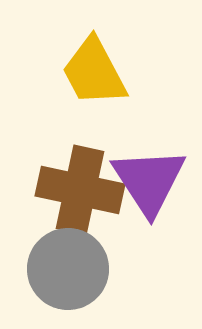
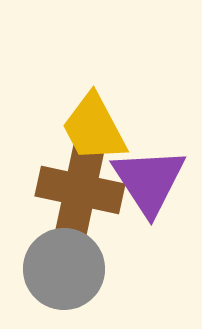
yellow trapezoid: moved 56 px down
gray circle: moved 4 px left
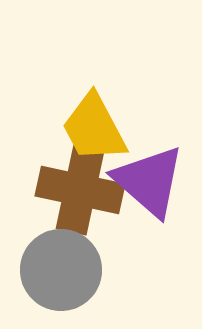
purple triangle: rotated 16 degrees counterclockwise
gray circle: moved 3 px left, 1 px down
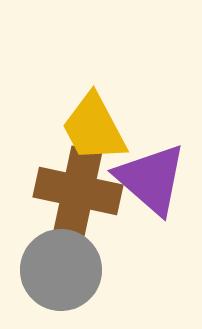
purple triangle: moved 2 px right, 2 px up
brown cross: moved 2 px left, 1 px down
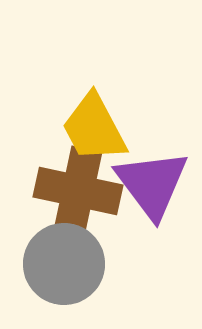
purple triangle: moved 1 px right, 5 px down; rotated 12 degrees clockwise
gray circle: moved 3 px right, 6 px up
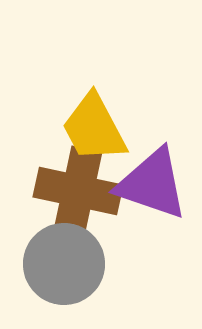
purple triangle: rotated 34 degrees counterclockwise
